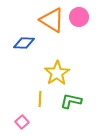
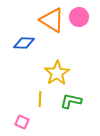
pink square: rotated 24 degrees counterclockwise
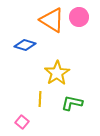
blue diamond: moved 1 px right, 2 px down; rotated 15 degrees clockwise
green L-shape: moved 1 px right, 2 px down
pink square: rotated 16 degrees clockwise
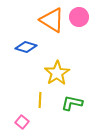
blue diamond: moved 1 px right, 2 px down
yellow line: moved 1 px down
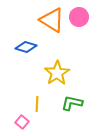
yellow line: moved 3 px left, 4 px down
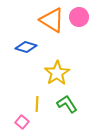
green L-shape: moved 5 px left, 1 px down; rotated 45 degrees clockwise
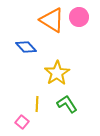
blue diamond: rotated 30 degrees clockwise
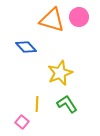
orange triangle: rotated 16 degrees counterclockwise
yellow star: moved 3 px right; rotated 10 degrees clockwise
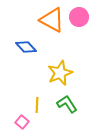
orange triangle: rotated 12 degrees clockwise
yellow line: moved 1 px down
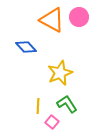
yellow line: moved 1 px right, 1 px down
pink square: moved 30 px right
